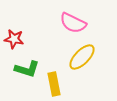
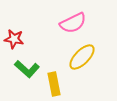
pink semicircle: rotated 52 degrees counterclockwise
green L-shape: rotated 25 degrees clockwise
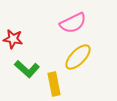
red star: moved 1 px left
yellow ellipse: moved 4 px left
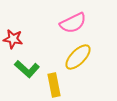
yellow rectangle: moved 1 px down
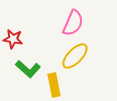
pink semicircle: rotated 40 degrees counterclockwise
yellow ellipse: moved 3 px left, 1 px up
green L-shape: moved 1 px right
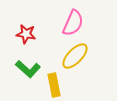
red star: moved 13 px right, 5 px up
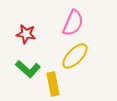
yellow rectangle: moved 1 px left, 1 px up
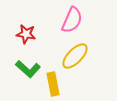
pink semicircle: moved 1 px left, 3 px up
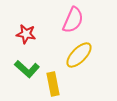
pink semicircle: moved 1 px right
yellow ellipse: moved 4 px right, 1 px up
green L-shape: moved 1 px left
